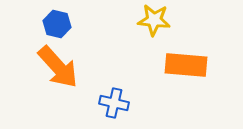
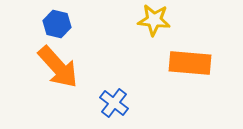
orange rectangle: moved 4 px right, 2 px up
blue cross: rotated 24 degrees clockwise
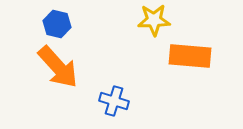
yellow star: rotated 8 degrees counterclockwise
orange rectangle: moved 7 px up
blue cross: moved 2 px up; rotated 20 degrees counterclockwise
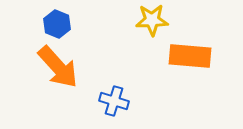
yellow star: moved 2 px left
blue hexagon: rotated 8 degrees clockwise
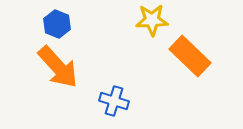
orange rectangle: rotated 39 degrees clockwise
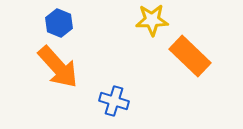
blue hexagon: moved 2 px right, 1 px up
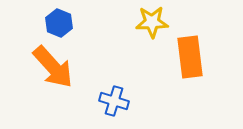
yellow star: moved 2 px down
orange rectangle: moved 1 px down; rotated 39 degrees clockwise
orange arrow: moved 5 px left
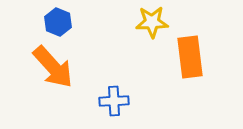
blue hexagon: moved 1 px left, 1 px up
blue cross: rotated 20 degrees counterclockwise
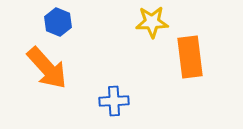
orange arrow: moved 6 px left, 1 px down
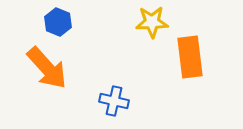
blue cross: rotated 16 degrees clockwise
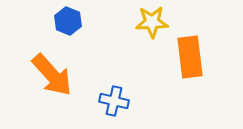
blue hexagon: moved 10 px right, 1 px up
orange arrow: moved 5 px right, 7 px down
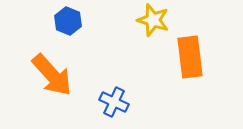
yellow star: moved 1 px right, 2 px up; rotated 20 degrees clockwise
blue cross: moved 1 px down; rotated 12 degrees clockwise
